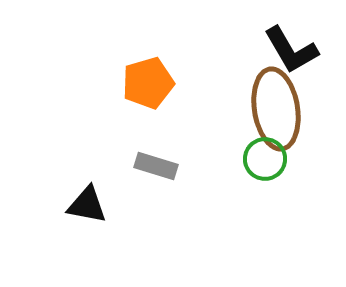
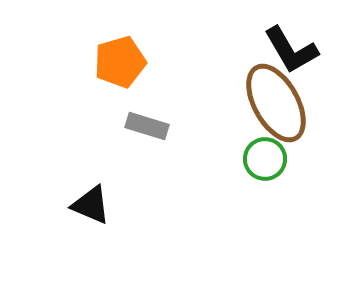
orange pentagon: moved 28 px left, 21 px up
brown ellipse: moved 6 px up; rotated 20 degrees counterclockwise
gray rectangle: moved 9 px left, 40 px up
black triangle: moved 4 px right; rotated 12 degrees clockwise
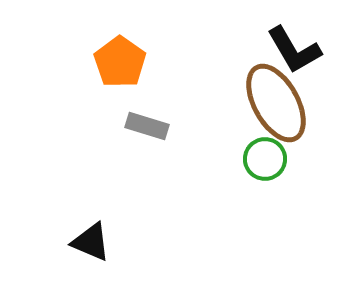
black L-shape: moved 3 px right
orange pentagon: rotated 21 degrees counterclockwise
black triangle: moved 37 px down
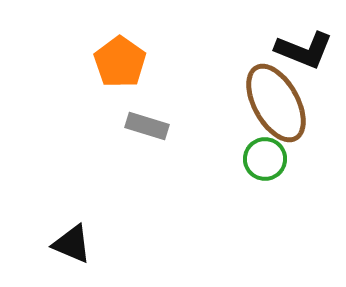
black L-shape: moved 10 px right; rotated 38 degrees counterclockwise
black triangle: moved 19 px left, 2 px down
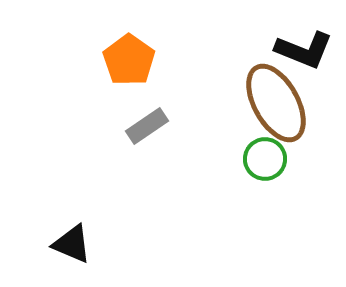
orange pentagon: moved 9 px right, 2 px up
gray rectangle: rotated 51 degrees counterclockwise
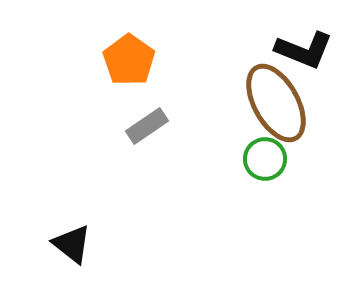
black triangle: rotated 15 degrees clockwise
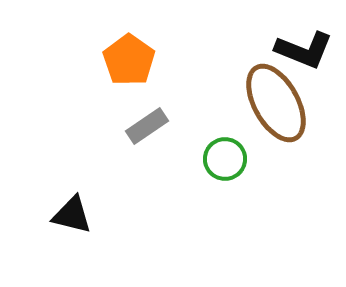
green circle: moved 40 px left
black triangle: moved 29 px up; rotated 24 degrees counterclockwise
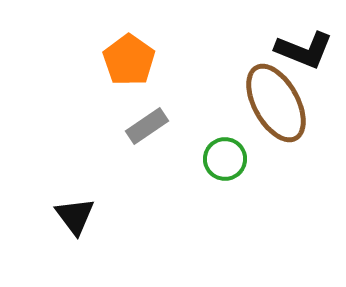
black triangle: moved 3 px right, 1 px down; rotated 39 degrees clockwise
